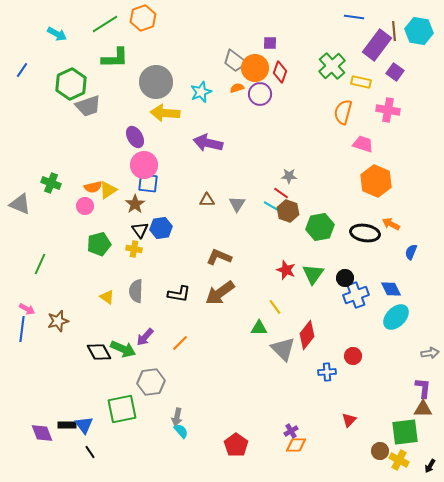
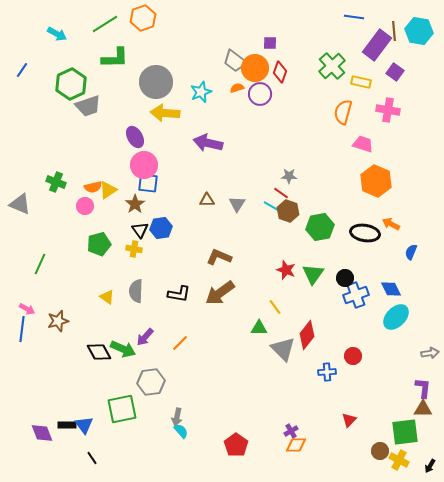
green cross at (51, 183): moved 5 px right, 1 px up
black line at (90, 452): moved 2 px right, 6 px down
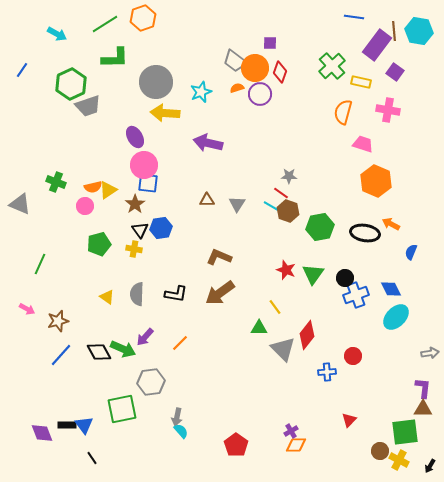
gray semicircle at (136, 291): moved 1 px right, 3 px down
black L-shape at (179, 294): moved 3 px left
blue line at (22, 329): moved 39 px right, 26 px down; rotated 35 degrees clockwise
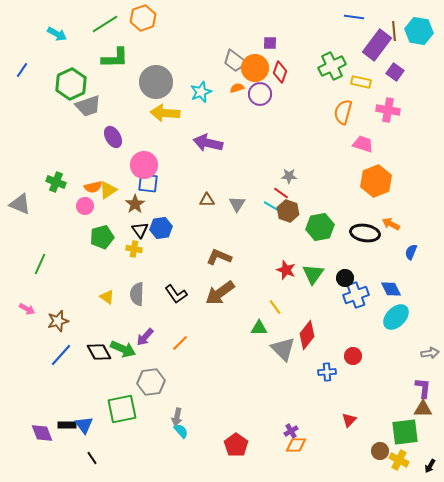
green cross at (332, 66): rotated 16 degrees clockwise
purple ellipse at (135, 137): moved 22 px left
orange hexagon at (376, 181): rotated 16 degrees clockwise
green pentagon at (99, 244): moved 3 px right, 7 px up
black L-shape at (176, 294): rotated 45 degrees clockwise
